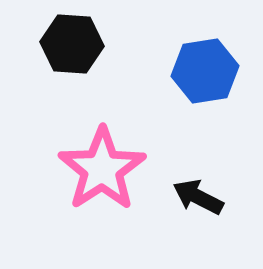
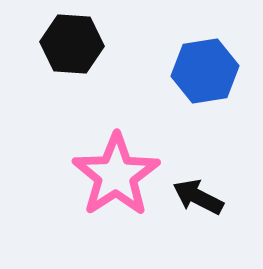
pink star: moved 14 px right, 6 px down
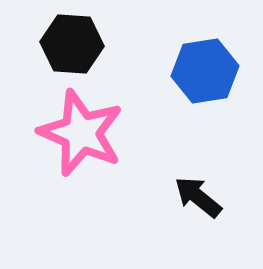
pink star: moved 35 px left, 42 px up; rotated 16 degrees counterclockwise
black arrow: rotated 12 degrees clockwise
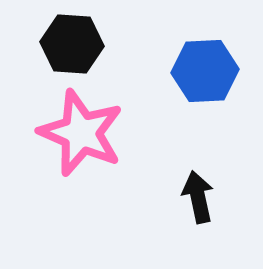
blue hexagon: rotated 6 degrees clockwise
black arrow: rotated 39 degrees clockwise
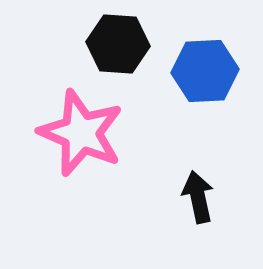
black hexagon: moved 46 px right
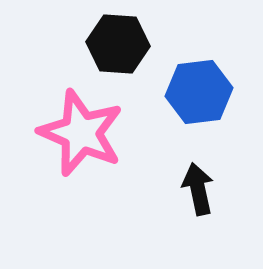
blue hexagon: moved 6 px left, 21 px down; rotated 4 degrees counterclockwise
black arrow: moved 8 px up
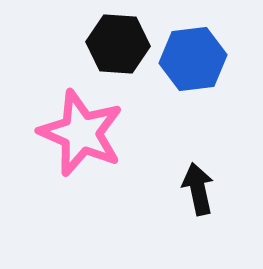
blue hexagon: moved 6 px left, 33 px up
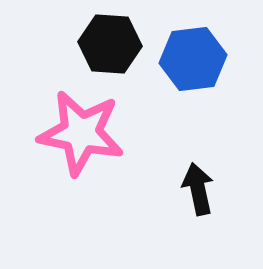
black hexagon: moved 8 px left
pink star: rotated 12 degrees counterclockwise
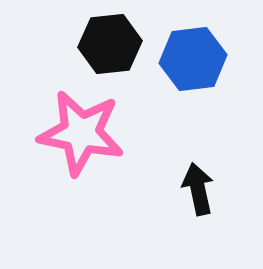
black hexagon: rotated 10 degrees counterclockwise
